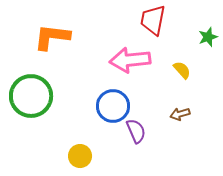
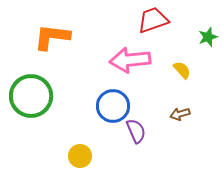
red trapezoid: rotated 60 degrees clockwise
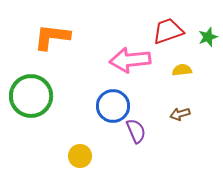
red trapezoid: moved 15 px right, 11 px down
yellow semicircle: rotated 54 degrees counterclockwise
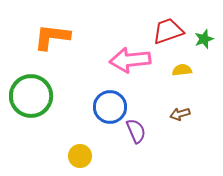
green star: moved 4 px left, 2 px down
blue circle: moved 3 px left, 1 px down
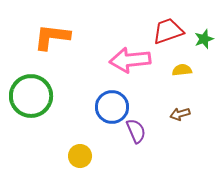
blue circle: moved 2 px right
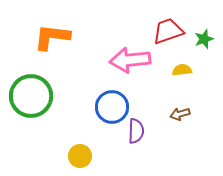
purple semicircle: rotated 25 degrees clockwise
